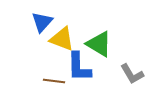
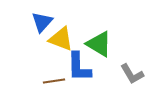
yellow triangle: moved 1 px left
brown line: rotated 15 degrees counterclockwise
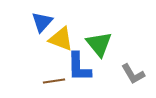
green triangle: rotated 20 degrees clockwise
gray L-shape: moved 1 px right
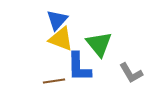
blue triangle: moved 15 px right, 2 px up
gray L-shape: moved 2 px left, 1 px up
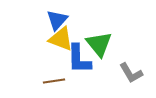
blue L-shape: moved 8 px up
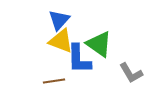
blue triangle: moved 2 px right
yellow triangle: moved 2 px down
green triangle: rotated 16 degrees counterclockwise
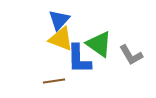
yellow triangle: moved 2 px up
gray L-shape: moved 18 px up
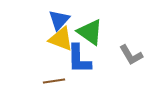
green triangle: moved 9 px left, 12 px up
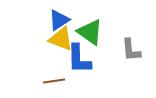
blue triangle: rotated 15 degrees clockwise
gray L-shape: moved 5 px up; rotated 25 degrees clockwise
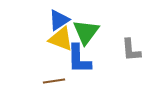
green triangle: moved 4 px left; rotated 32 degrees clockwise
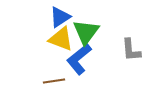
blue triangle: moved 1 px right, 3 px up
blue L-shape: rotated 52 degrees clockwise
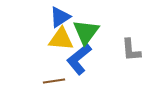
yellow triangle: rotated 16 degrees counterclockwise
